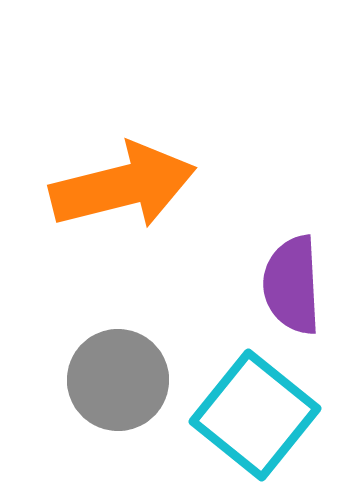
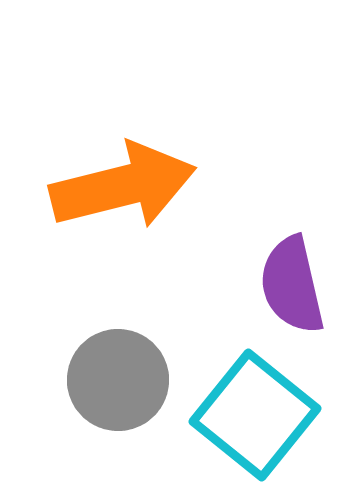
purple semicircle: rotated 10 degrees counterclockwise
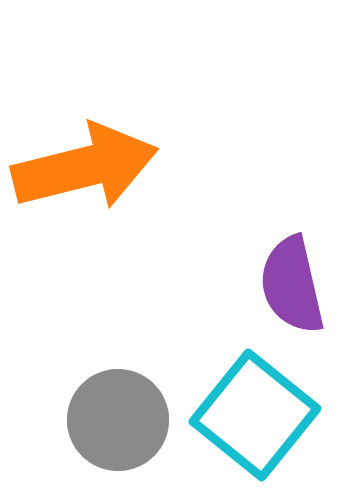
orange arrow: moved 38 px left, 19 px up
gray circle: moved 40 px down
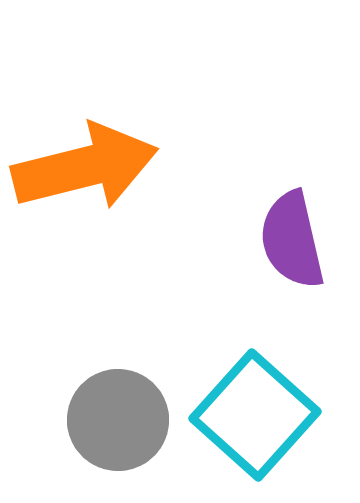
purple semicircle: moved 45 px up
cyan square: rotated 3 degrees clockwise
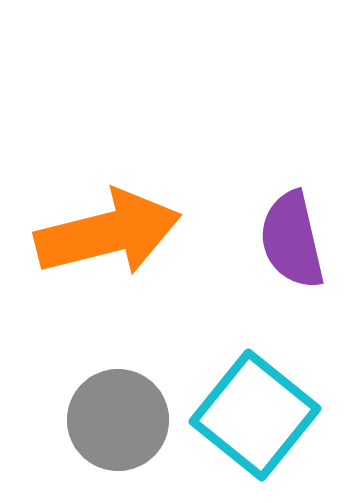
orange arrow: moved 23 px right, 66 px down
cyan square: rotated 3 degrees counterclockwise
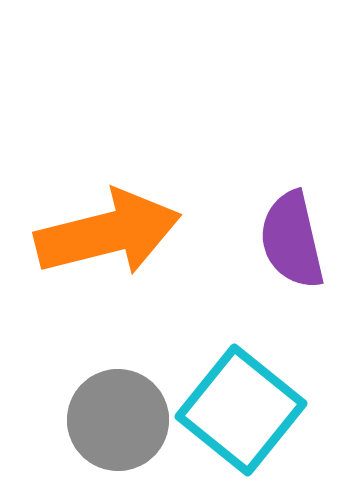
cyan square: moved 14 px left, 5 px up
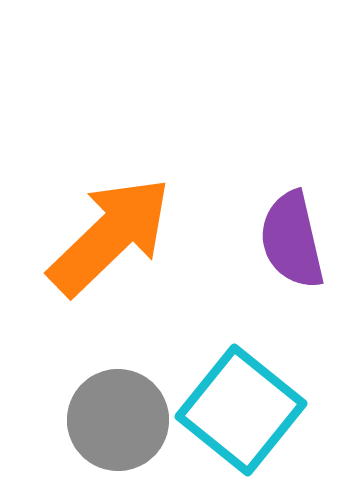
orange arrow: moved 2 px right, 3 px down; rotated 30 degrees counterclockwise
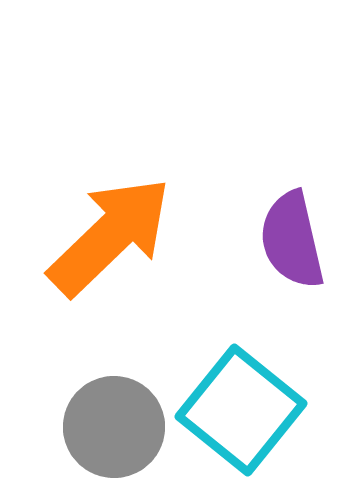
gray circle: moved 4 px left, 7 px down
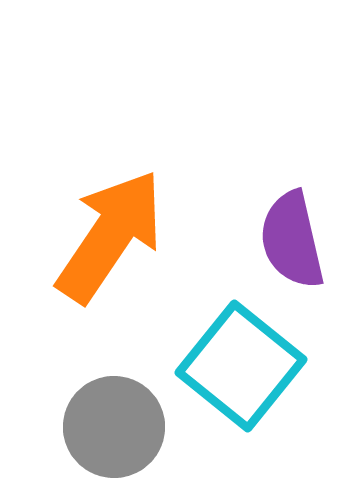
orange arrow: rotated 12 degrees counterclockwise
cyan square: moved 44 px up
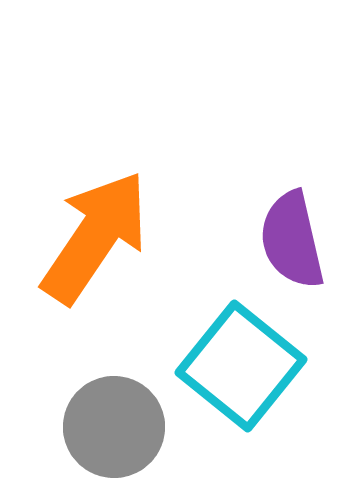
orange arrow: moved 15 px left, 1 px down
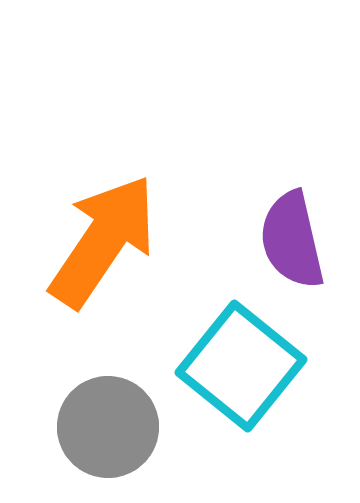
orange arrow: moved 8 px right, 4 px down
gray circle: moved 6 px left
